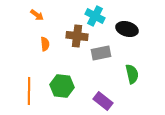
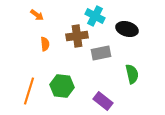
brown cross: rotated 15 degrees counterclockwise
orange line: rotated 16 degrees clockwise
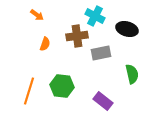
orange semicircle: rotated 24 degrees clockwise
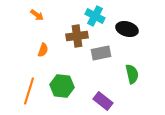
orange semicircle: moved 2 px left, 6 px down
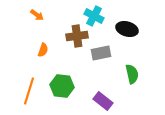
cyan cross: moved 1 px left
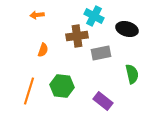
orange arrow: rotated 136 degrees clockwise
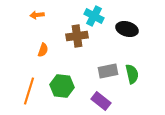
gray rectangle: moved 7 px right, 18 px down
purple rectangle: moved 2 px left
